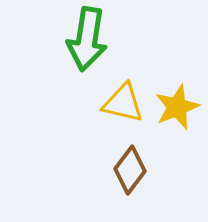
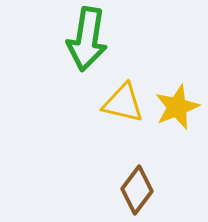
brown diamond: moved 7 px right, 20 px down
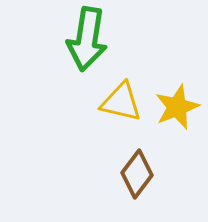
yellow triangle: moved 2 px left, 1 px up
brown diamond: moved 16 px up
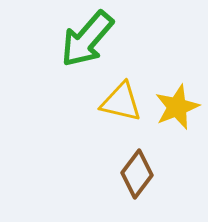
green arrow: rotated 32 degrees clockwise
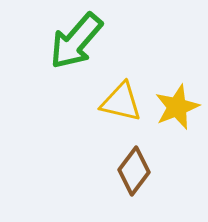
green arrow: moved 11 px left, 2 px down
brown diamond: moved 3 px left, 3 px up
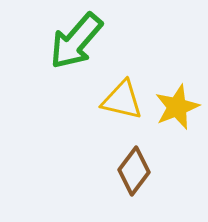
yellow triangle: moved 1 px right, 2 px up
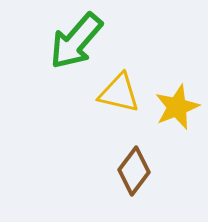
yellow triangle: moved 3 px left, 7 px up
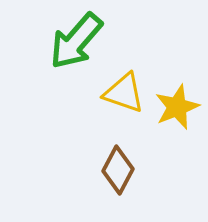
yellow triangle: moved 5 px right; rotated 6 degrees clockwise
brown diamond: moved 16 px left, 1 px up; rotated 9 degrees counterclockwise
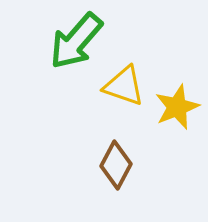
yellow triangle: moved 7 px up
brown diamond: moved 2 px left, 5 px up
